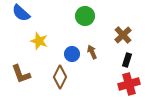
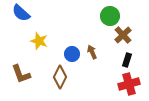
green circle: moved 25 px right
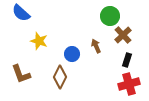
brown arrow: moved 4 px right, 6 px up
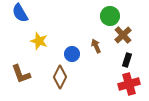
blue semicircle: moved 1 px left; rotated 18 degrees clockwise
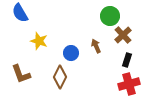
blue circle: moved 1 px left, 1 px up
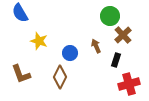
blue circle: moved 1 px left
black rectangle: moved 11 px left
